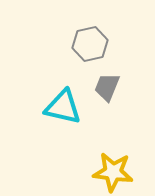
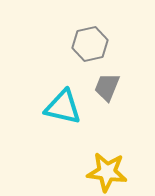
yellow star: moved 6 px left
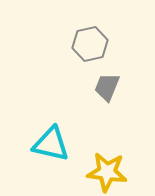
cyan triangle: moved 12 px left, 37 px down
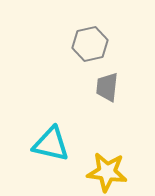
gray trapezoid: rotated 16 degrees counterclockwise
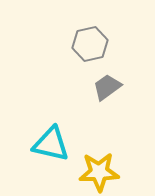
gray trapezoid: rotated 48 degrees clockwise
yellow star: moved 8 px left; rotated 9 degrees counterclockwise
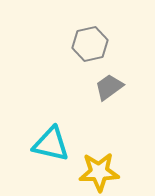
gray trapezoid: moved 2 px right
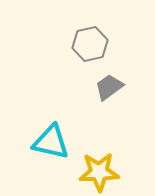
cyan triangle: moved 2 px up
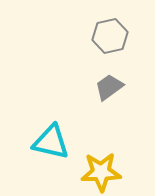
gray hexagon: moved 20 px right, 8 px up
yellow star: moved 2 px right
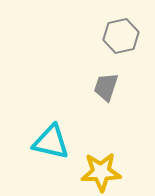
gray hexagon: moved 11 px right
gray trapezoid: moved 3 px left; rotated 36 degrees counterclockwise
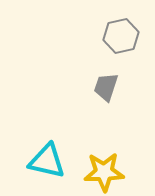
cyan triangle: moved 4 px left, 19 px down
yellow star: moved 3 px right
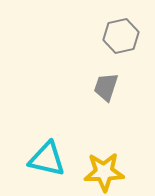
cyan triangle: moved 2 px up
